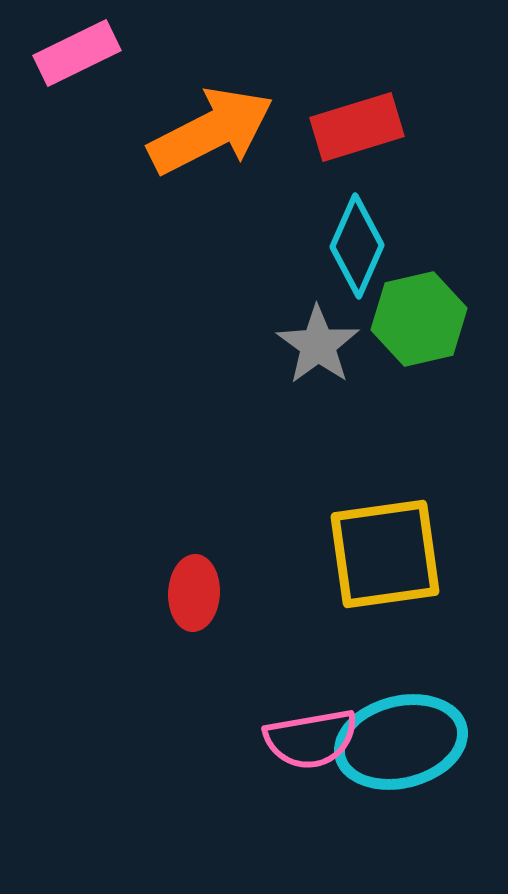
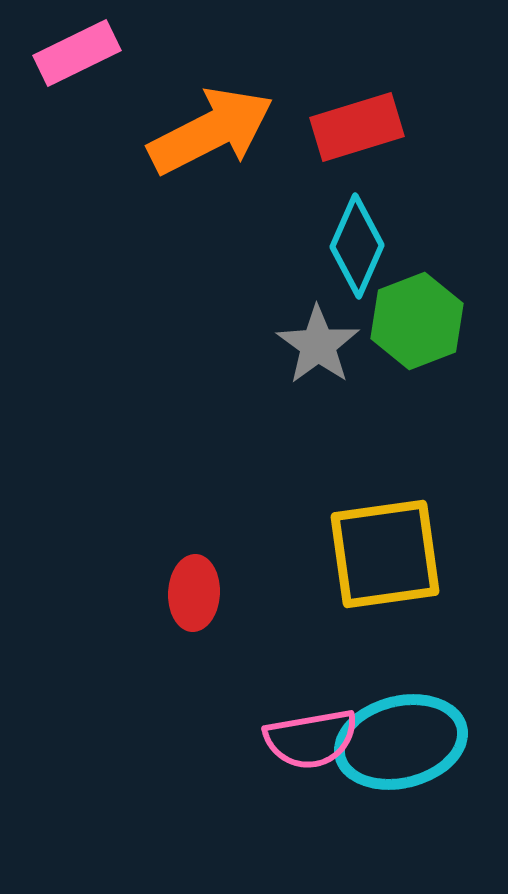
green hexagon: moved 2 px left, 2 px down; rotated 8 degrees counterclockwise
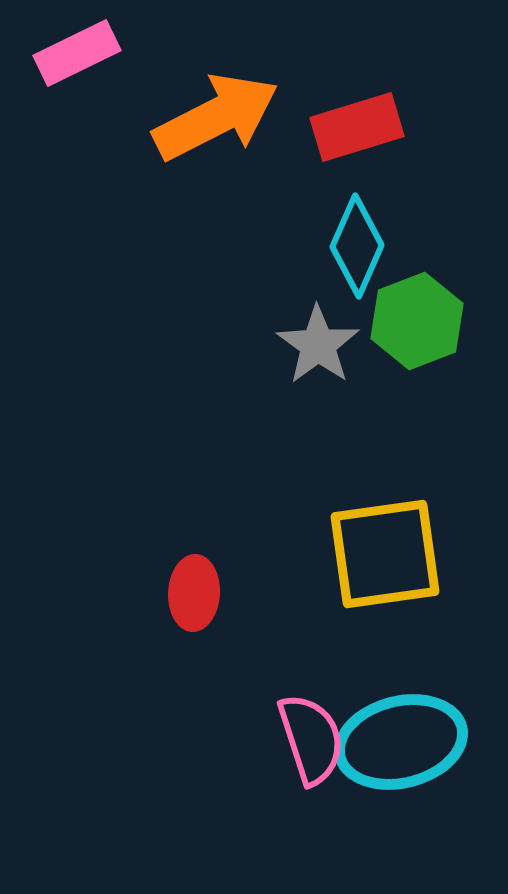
orange arrow: moved 5 px right, 14 px up
pink semicircle: rotated 98 degrees counterclockwise
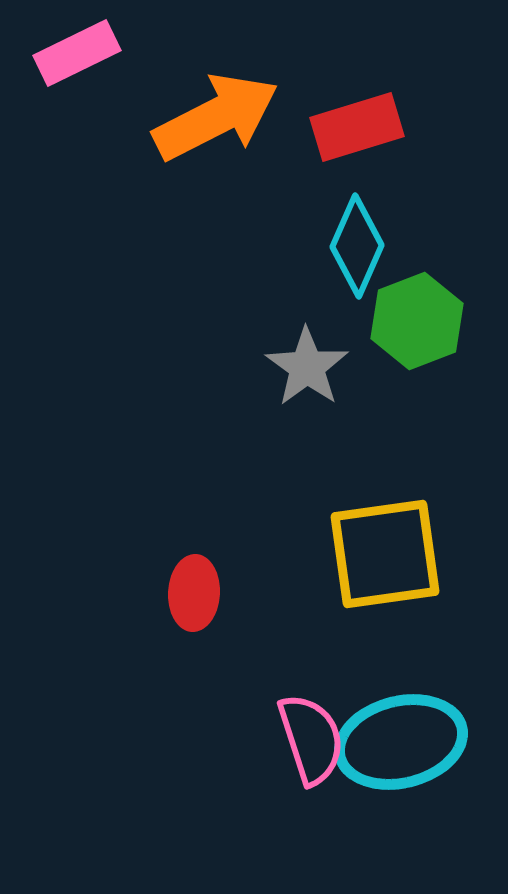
gray star: moved 11 px left, 22 px down
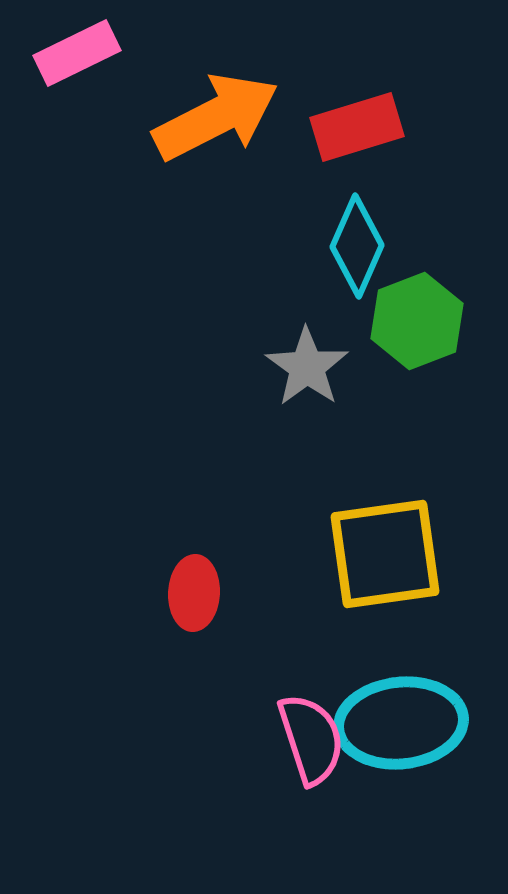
cyan ellipse: moved 19 px up; rotated 8 degrees clockwise
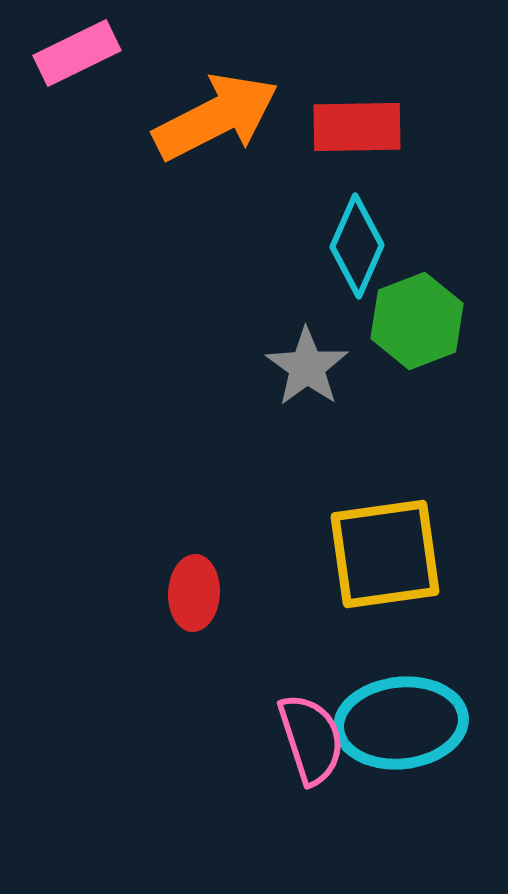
red rectangle: rotated 16 degrees clockwise
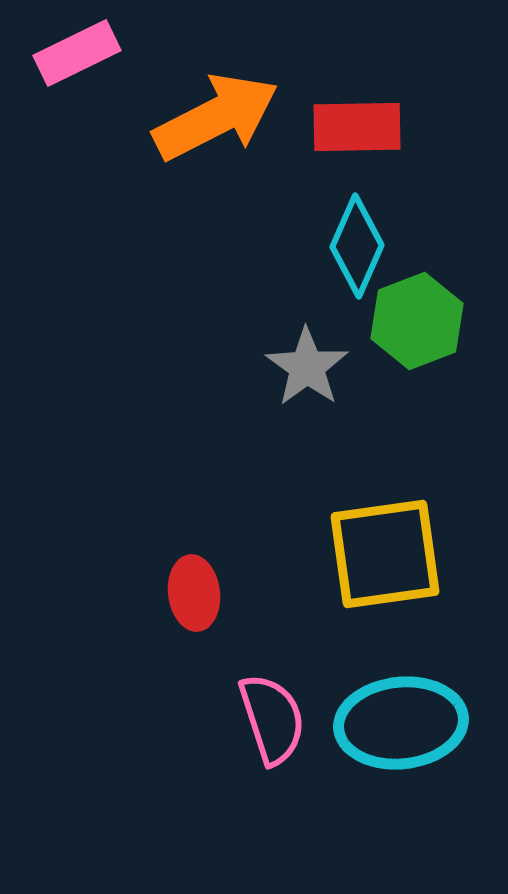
red ellipse: rotated 10 degrees counterclockwise
pink semicircle: moved 39 px left, 20 px up
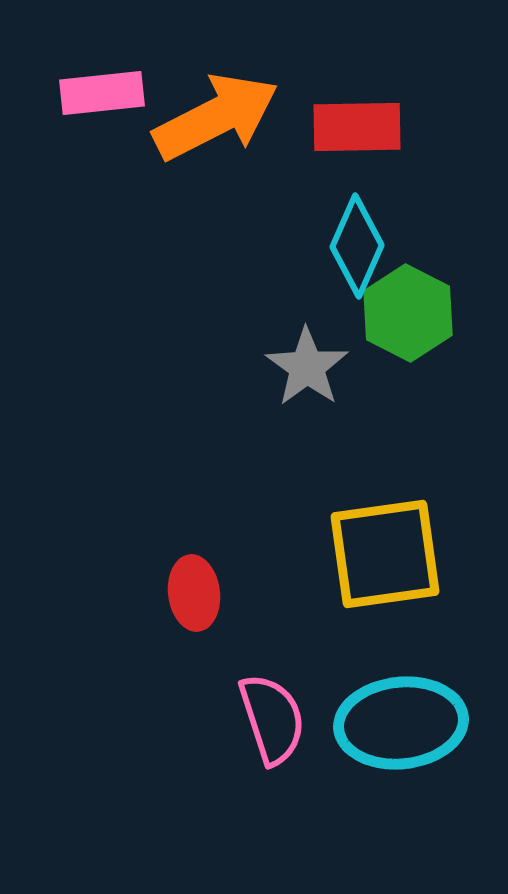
pink rectangle: moved 25 px right, 40 px down; rotated 20 degrees clockwise
green hexagon: moved 9 px left, 8 px up; rotated 12 degrees counterclockwise
